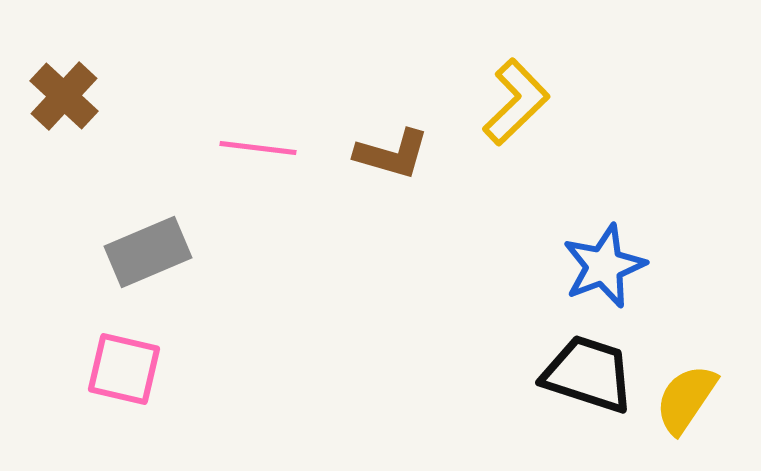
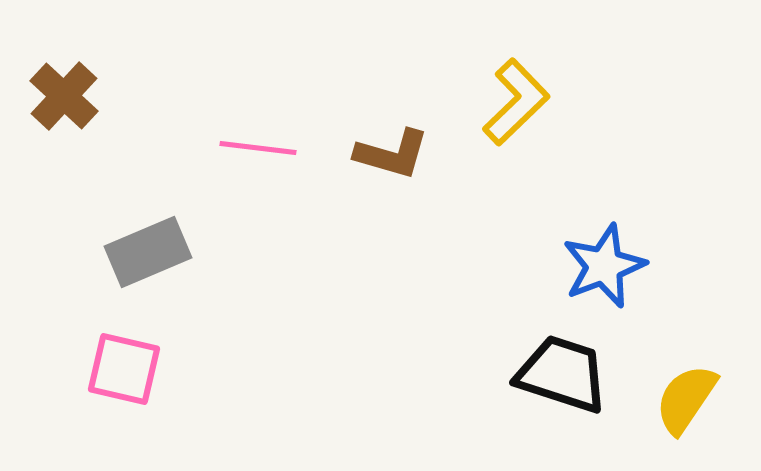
black trapezoid: moved 26 px left
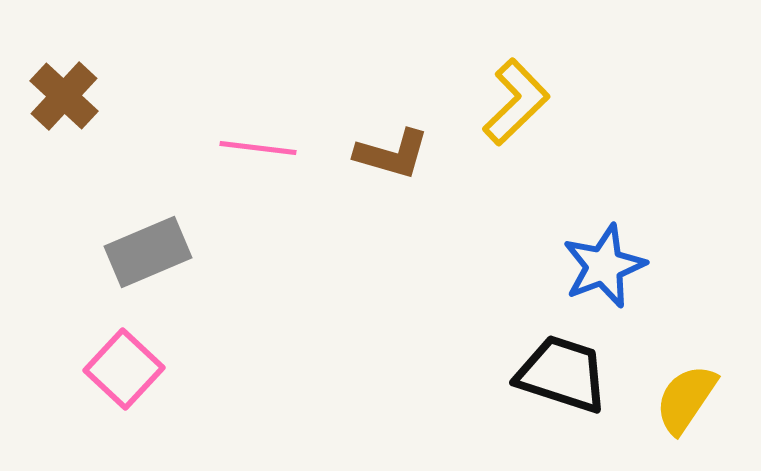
pink square: rotated 30 degrees clockwise
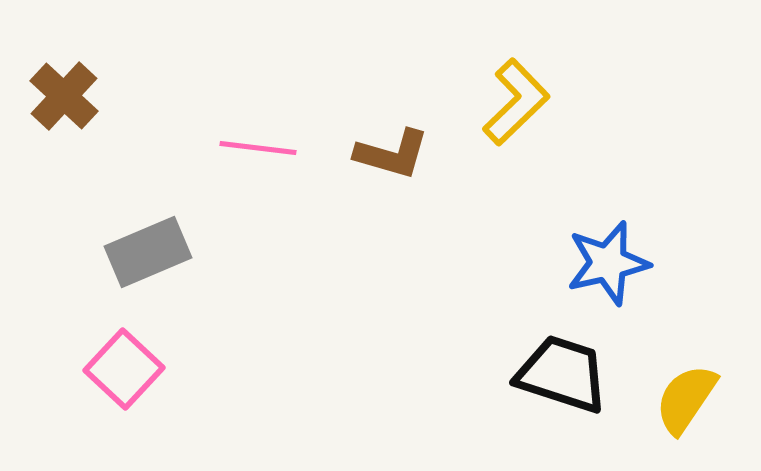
blue star: moved 4 px right, 3 px up; rotated 8 degrees clockwise
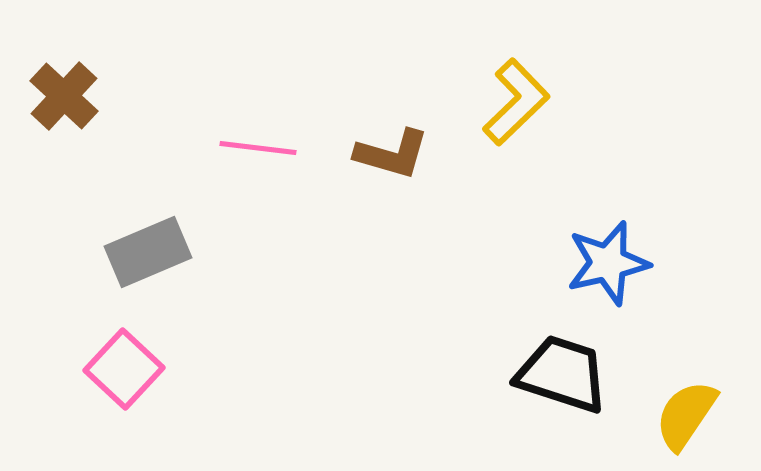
yellow semicircle: moved 16 px down
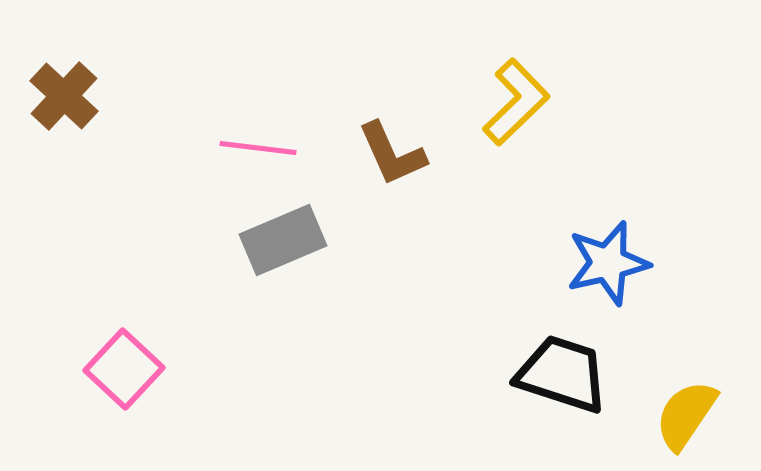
brown L-shape: rotated 50 degrees clockwise
gray rectangle: moved 135 px right, 12 px up
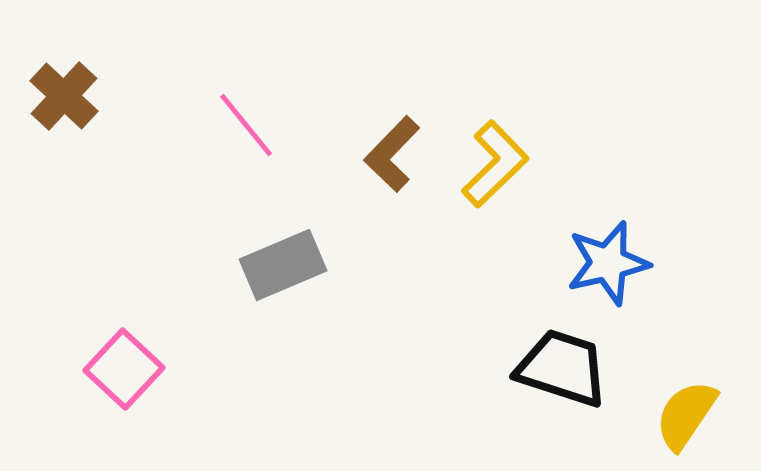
yellow L-shape: moved 21 px left, 62 px down
pink line: moved 12 px left, 23 px up; rotated 44 degrees clockwise
brown L-shape: rotated 68 degrees clockwise
gray rectangle: moved 25 px down
black trapezoid: moved 6 px up
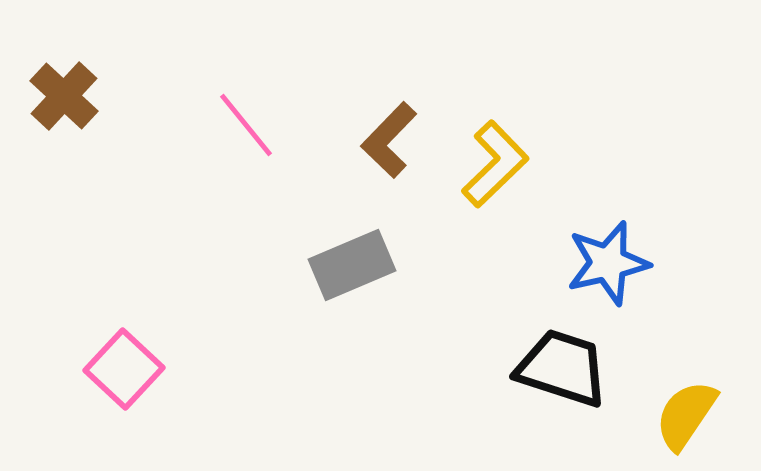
brown L-shape: moved 3 px left, 14 px up
gray rectangle: moved 69 px right
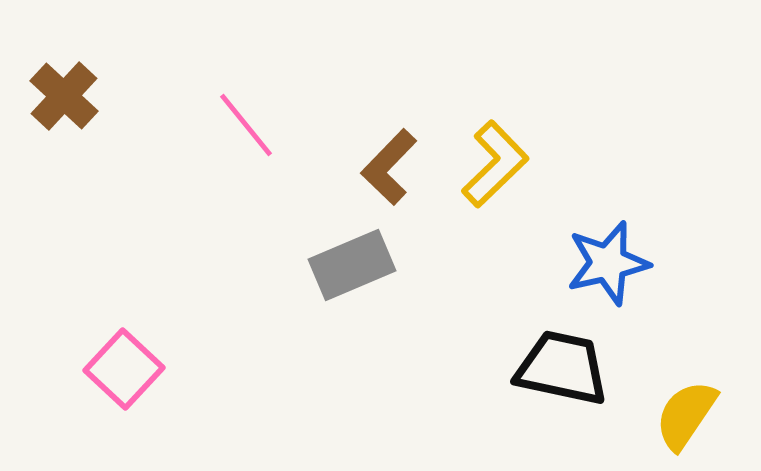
brown L-shape: moved 27 px down
black trapezoid: rotated 6 degrees counterclockwise
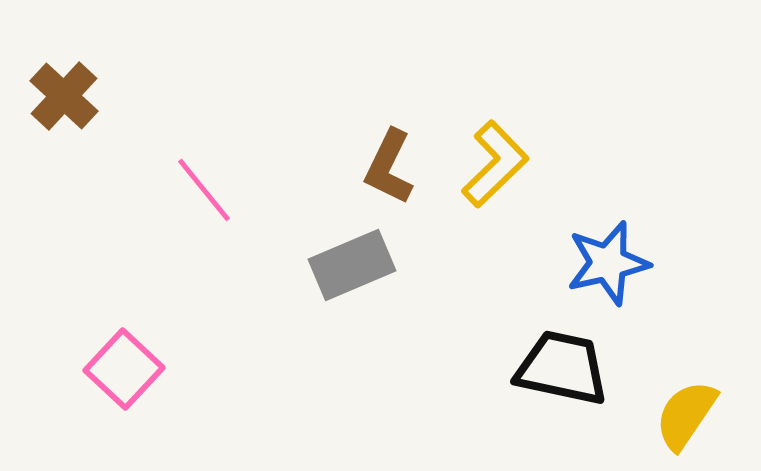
pink line: moved 42 px left, 65 px down
brown L-shape: rotated 18 degrees counterclockwise
